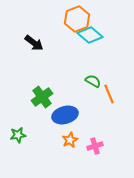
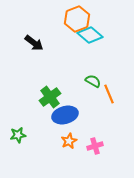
green cross: moved 8 px right
orange star: moved 1 px left, 1 px down
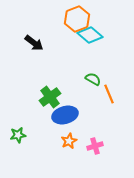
green semicircle: moved 2 px up
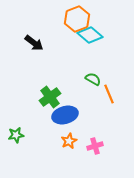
green star: moved 2 px left
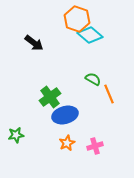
orange hexagon: rotated 20 degrees counterclockwise
orange star: moved 2 px left, 2 px down
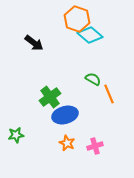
orange star: rotated 21 degrees counterclockwise
